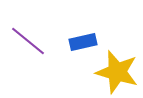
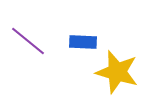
blue rectangle: rotated 16 degrees clockwise
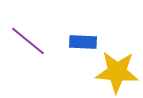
yellow star: rotated 12 degrees counterclockwise
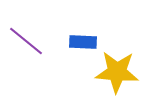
purple line: moved 2 px left
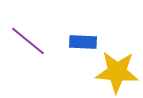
purple line: moved 2 px right
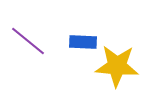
yellow star: moved 6 px up
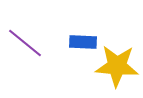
purple line: moved 3 px left, 2 px down
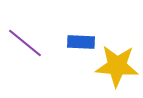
blue rectangle: moved 2 px left
